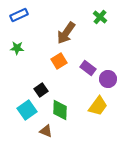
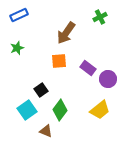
green cross: rotated 24 degrees clockwise
green star: rotated 24 degrees counterclockwise
orange square: rotated 28 degrees clockwise
yellow trapezoid: moved 2 px right, 4 px down; rotated 15 degrees clockwise
green diamond: rotated 35 degrees clockwise
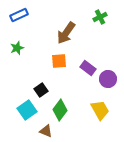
yellow trapezoid: rotated 80 degrees counterclockwise
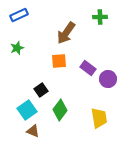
green cross: rotated 24 degrees clockwise
yellow trapezoid: moved 1 px left, 8 px down; rotated 20 degrees clockwise
brown triangle: moved 13 px left
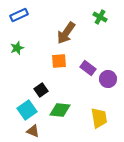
green cross: rotated 32 degrees clockwise
green diamond: rotated 60 degrees clockwise
